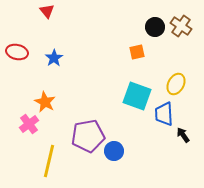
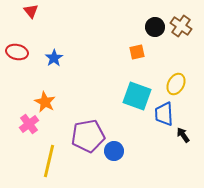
red triangle: moved 16 px left
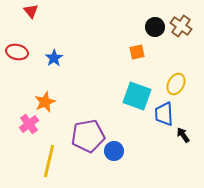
orange star: rotated 20 degrees clockwise
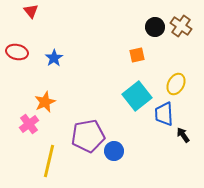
orange square: moved 3 px down
cyan square: rotated 32 degrees clockwise
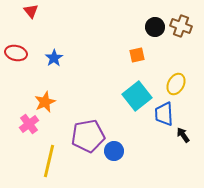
brown cross: rotated 15 degrees counterclockwise
red ellipse: moved 1 px left, 1 px down
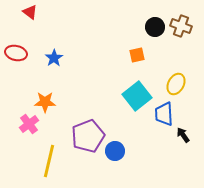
red triangle: moved 1 px left, 1 px down; rotated 14 degrees counterclockwise
orange star: rotated 25 degrees clockwise
purple pentagon: rotated 12 degrees counterclockwise
blue circle: moved 1 px right
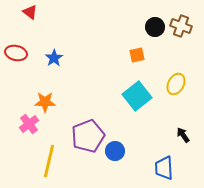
blue trapezoid: moved 54 px down
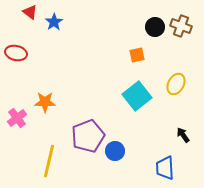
blue star: moved 36 px up
pink cross: moved 12 px left, 6 px up
blue trapezoid: moved 1 px right
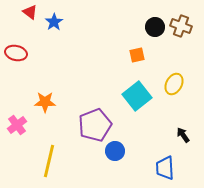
yellow ellipse: moved 2 px left
pink cross: moved 7 px down
purple pentagon: moved 7 px right, 11 px up
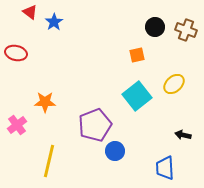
brown cross: moved 5 px right, 4 px down
yellow ellipse: rotated 20 degrees clockwise
black arrow: rotated 42 degrees counterclockwise
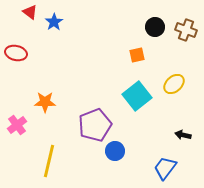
blue trapezoid: rotated 40 degrees clockwise
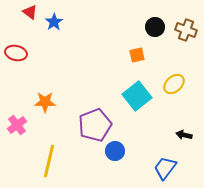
black arrow: moved 1 px right
